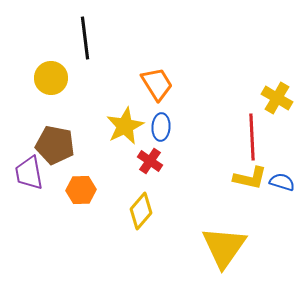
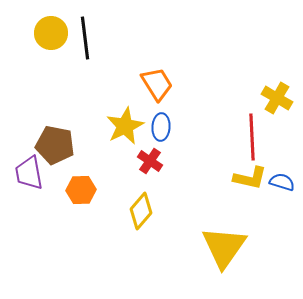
yellow circle: moved 45 px up
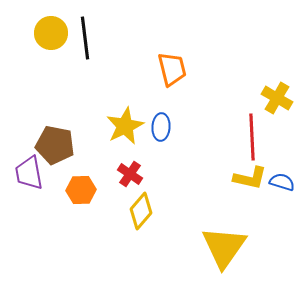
orange trapezoid: moved 15 px right, 15 px up; rotated 18 degrees clockwise
red cross: moved 20 px left, 13 px down
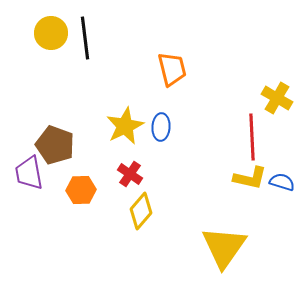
brown pentagon: rotated 9 degrees clockwise
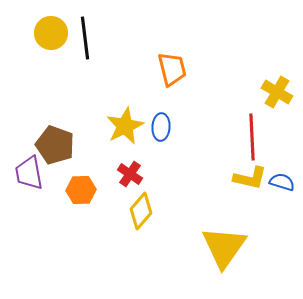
yellow cross: moved 6 px up
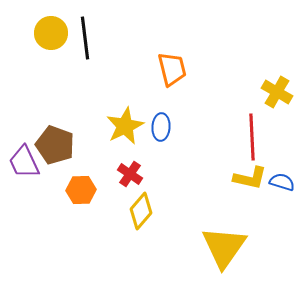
purple trapezoid: moved 5 px left, 11 px up; rotated 15 degrees counterclockwise
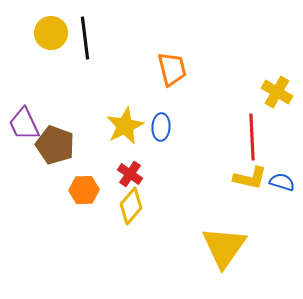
purple trapezoid: moved 38 px up
orange hexagon: moved 3 px right
yellow diamond: moved 10 px left, 5 px up
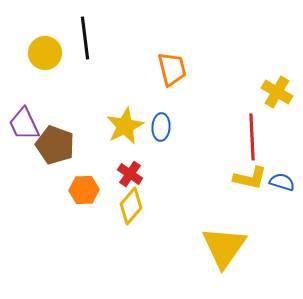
yellow circle: moved 6 px left, 20 px down
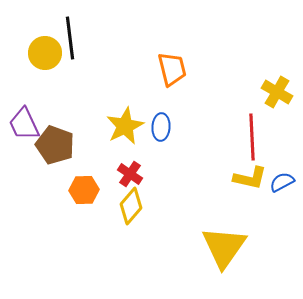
black line: moved 15 px left
blue semicircle: rotated 45 degrees counterclockwise
